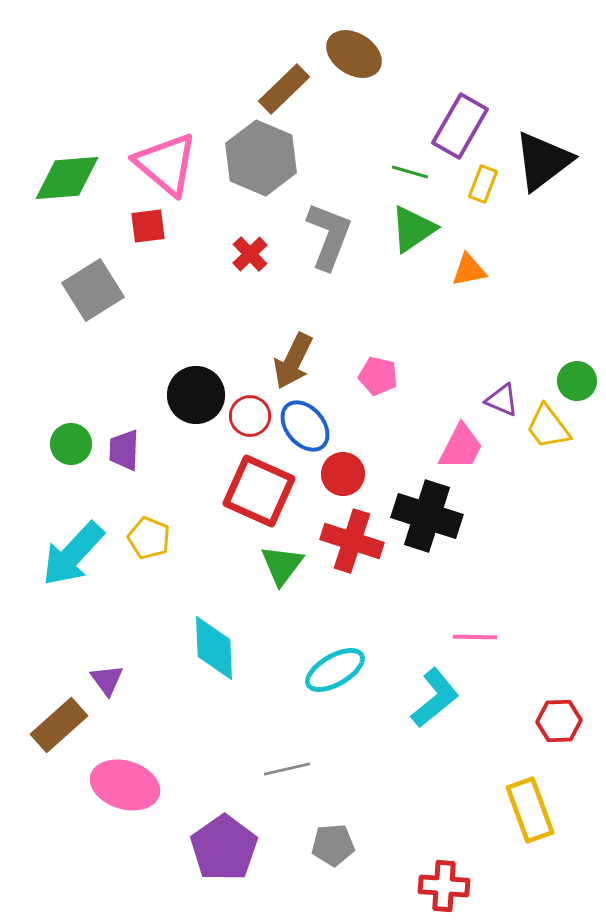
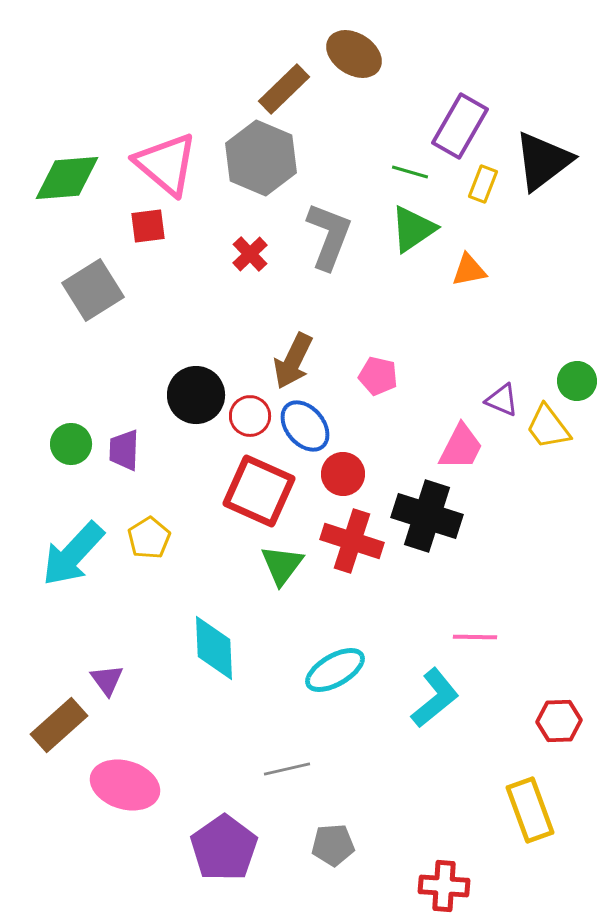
yellow pentagon at (149, 538): rotated 18 degrees clockwise
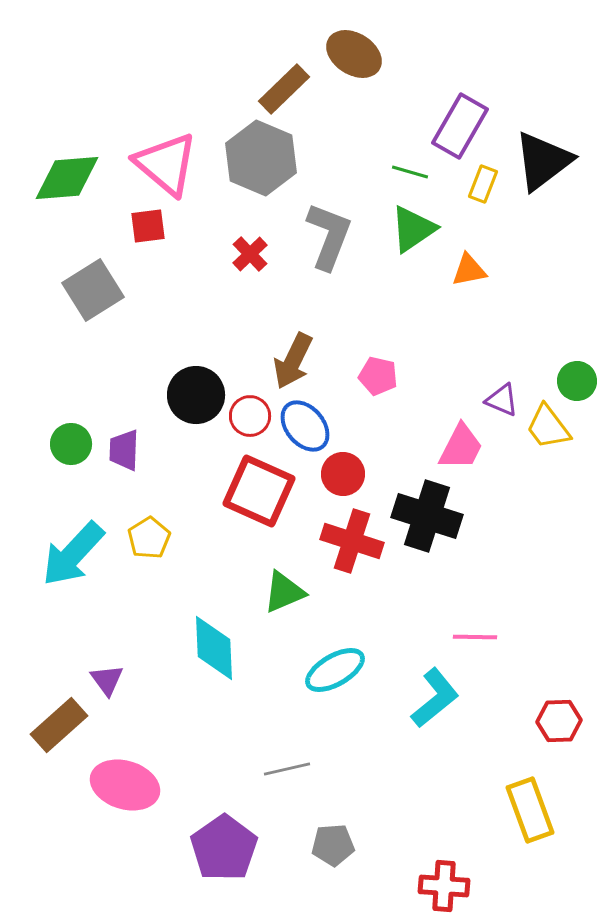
green triangle at (282, 565): moved 2 px right, 27 px down; rotated 30 degrees clockwise
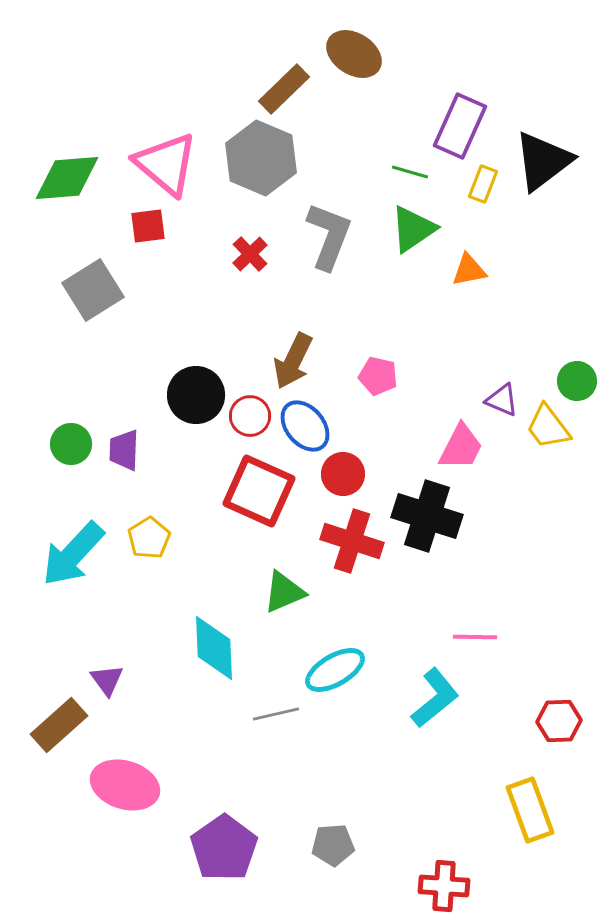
purple rectangle at (460, 126): rotated 6 degrees counterclockwise
gray line at (287, 769): moved 11 px left, 55 px up
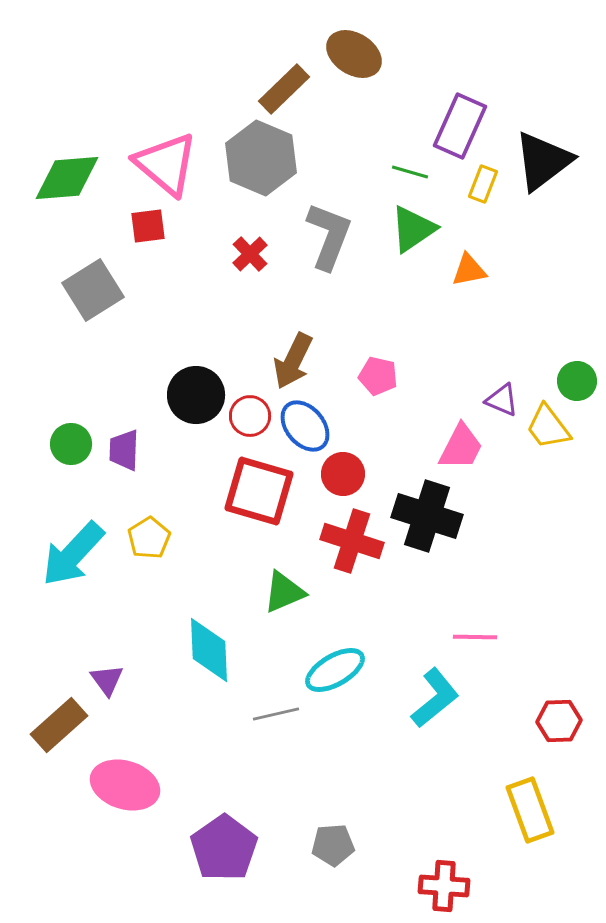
red square at (259, 491): rotated 8 degrees counterclockwise
cyan diamond at (214, 648): moved 5 px left, 2 px down
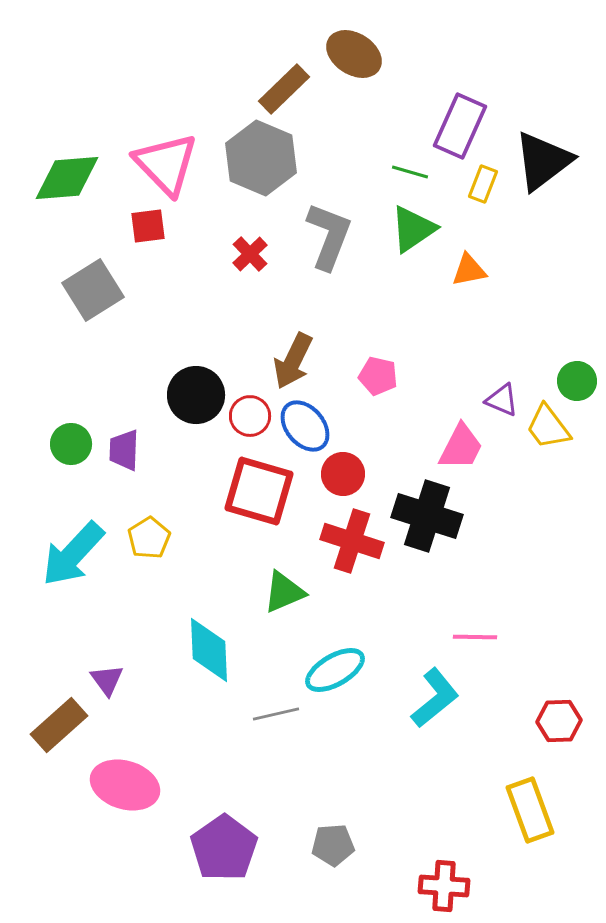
pink triangle at (166, 164): rotated 6 degrees clockwise
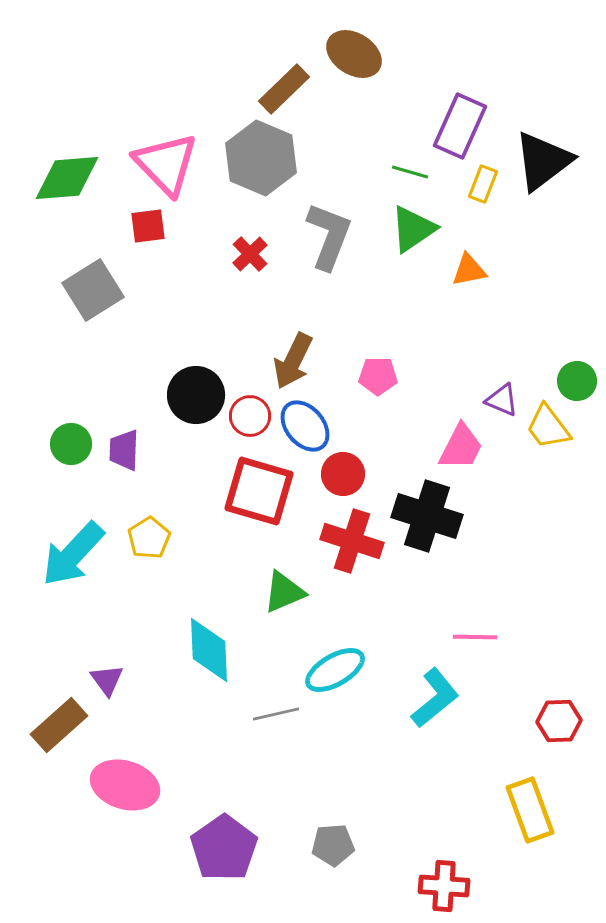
pink pentagon at (378, 376): rotated 12 degrees counterclockwise
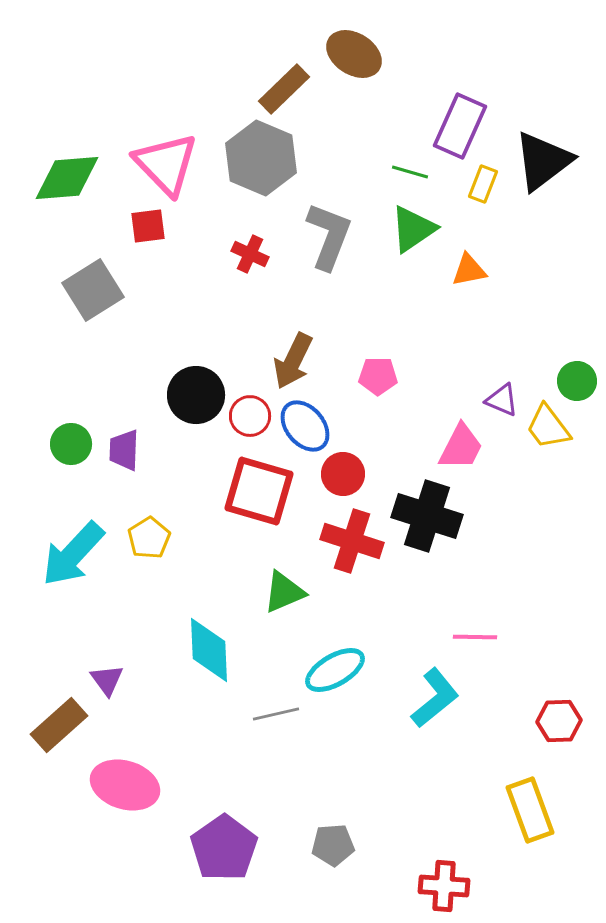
red cross at (250, 254): rotated 21 degrees counterclockwise
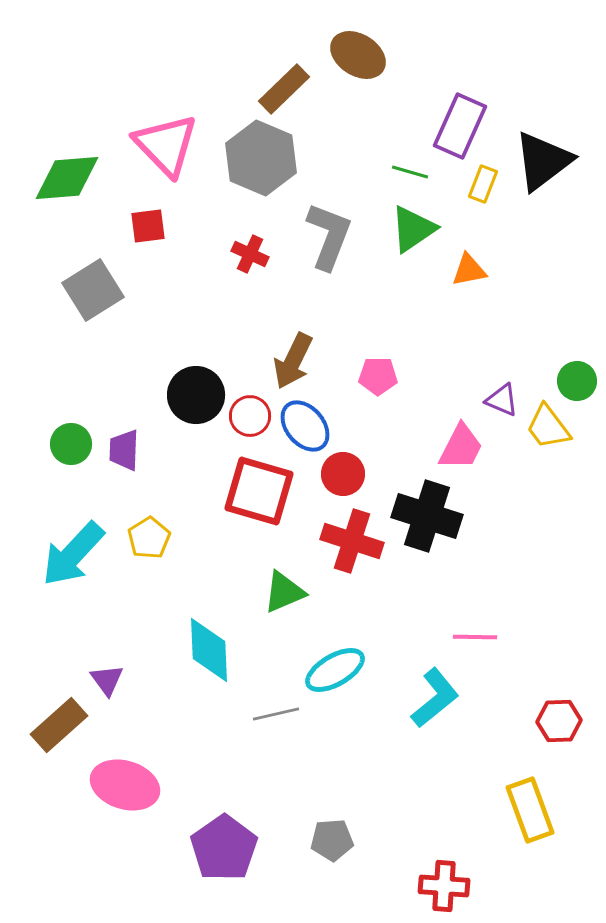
brown ellipse at (354, 54): moved 4 px right, 1 px down
pink triangle at (166, 164): moved 19 px up
gray pentagon at (333, 845): moved 1 px left, 5 px up
